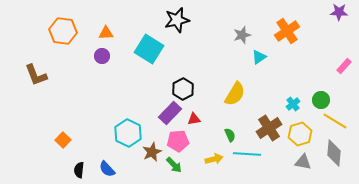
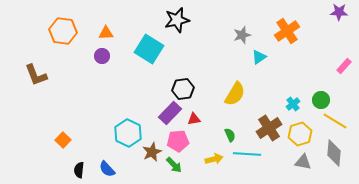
black hexagon: rotated 20 degrees clockwise
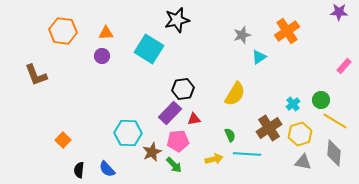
cyan hexagon: rotated 24 degrees counterclockwise
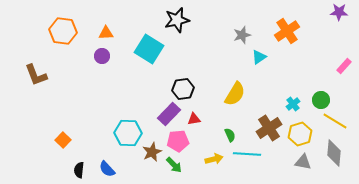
purple rectangle: moved 1 px left, 1 px down
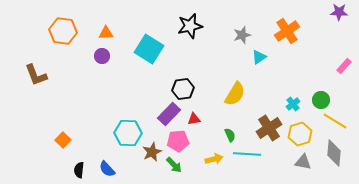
black star: moved 13 px right, 6 px down
